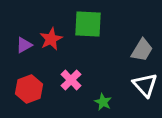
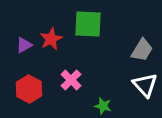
red hexagon: rotated 12 degrees counterclockwise
green star: moved 4 px down; rotated 12 degrees counterclockwise
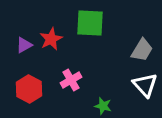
green square: moved 2 px right, 1 px up
pink cross: rotated 15 degrees clockwise
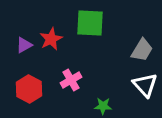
green star: rotated 12 degrees counterclockwise
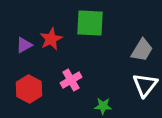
white triangle: rotated 20 degrees clockwise
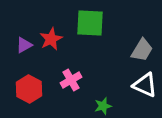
white triangle: rotated 44 degrees counterclockwise
green star: rotated 18 degrees counterclockwise
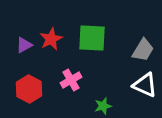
green square: moved 2 px right, 15 px down
gray trapezoid: moved 1 px right
